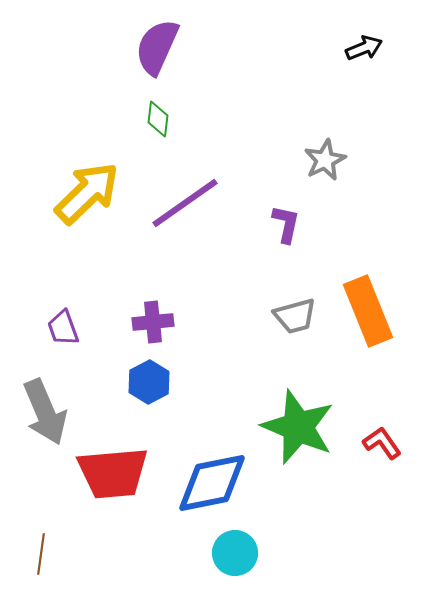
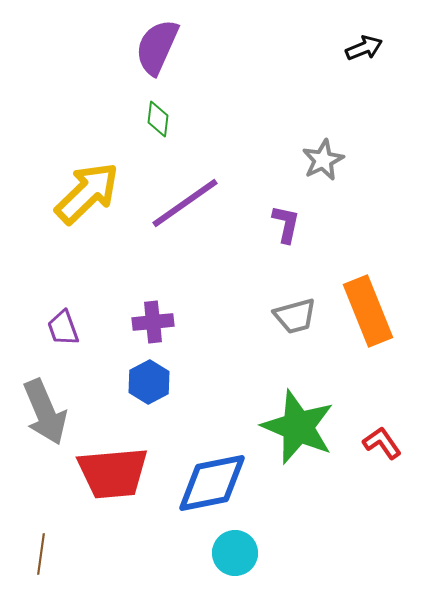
gray star: moved 2 px left
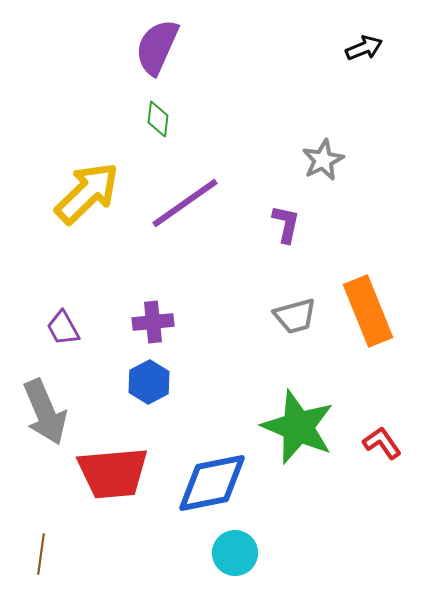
purple trapezoid: rotated 9 degrees counterclockwise
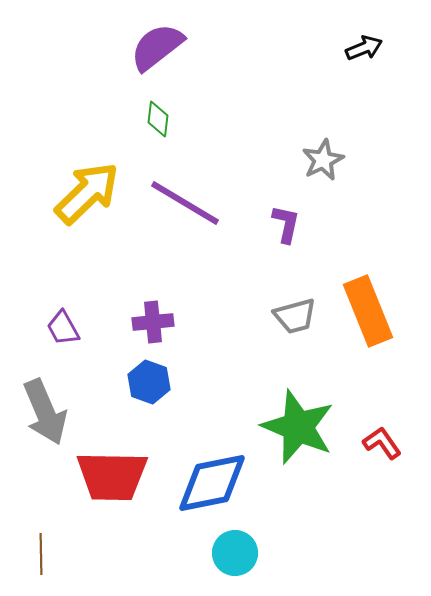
purple semicircle: rotated 28 degrees clockwise
purple line: rotated 66 degrees clockwise
blue hexagon: rotated 12 degrees counterclockwise
red trapezoid: moved 1 px left, 3 px down; rotated 6 degrees clockwise
brown line: rotated 9 degrees counterclockwise
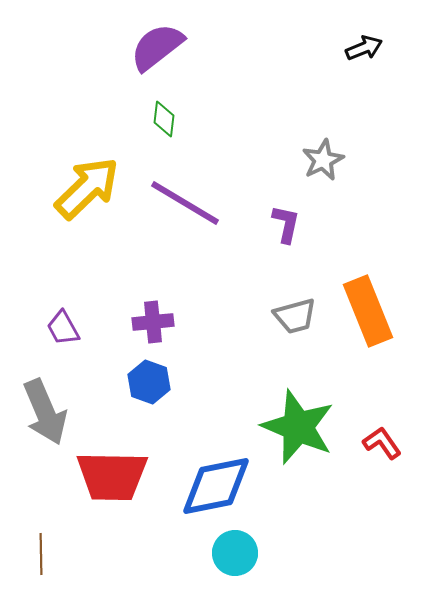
green diamond: moved 6 px right
yellow arrow: moved 5 px up
blue diamond: moved 4 px right, 3 px down
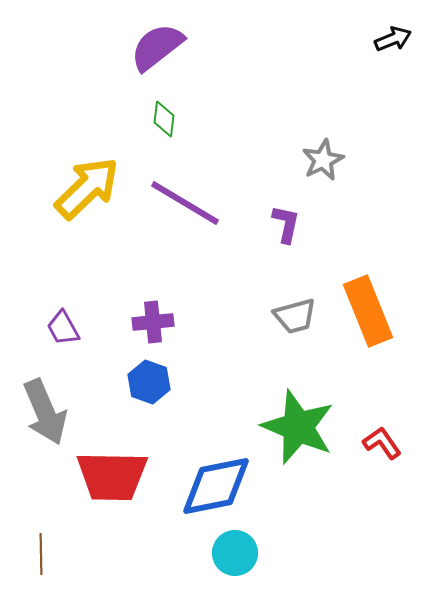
black arrow: moved 29 px right, 9 px up
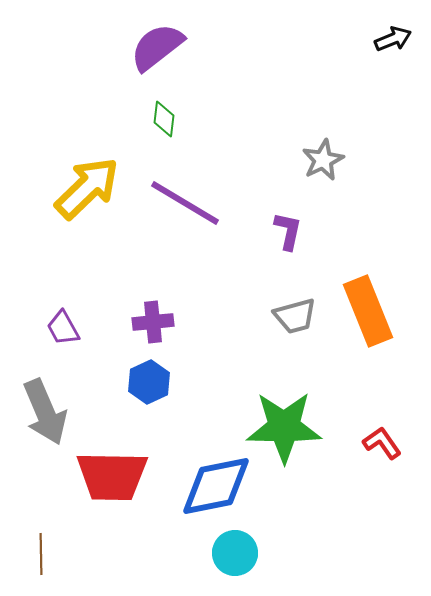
purple L-shape: moved 2 px right, 7 px down
blue hexagon: rotated 15 degrees clockwise
green star: moved 14 px left; rotated 22 degrees counterclockwise
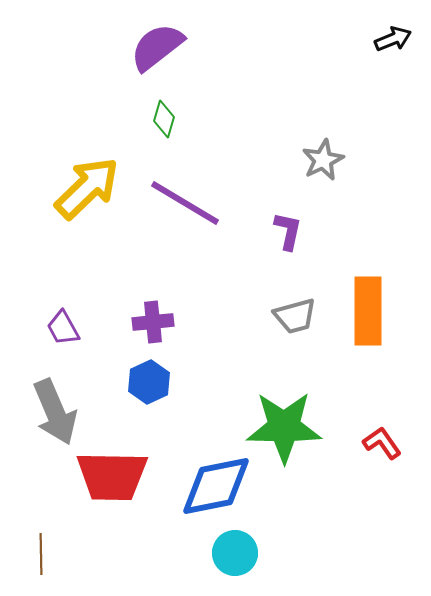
green diamond: rotated 9 degrees clockwise
orange rectangle: rotated 22 degrees clockwise
gray arrow: moved 10 px right
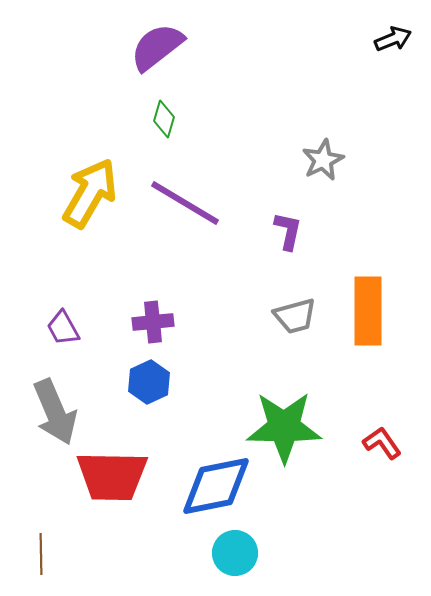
yellow arrow: moved 3 px right, 5 px down; rotated 16 degrees counterclockwise
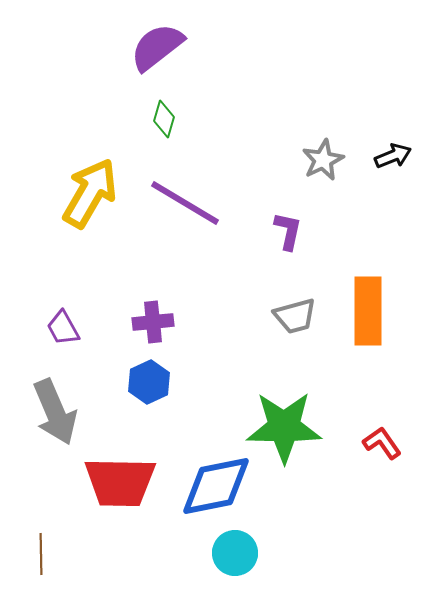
black arrow: moved 117 px down
red trapezoid: moved 8 px right, 6 px down
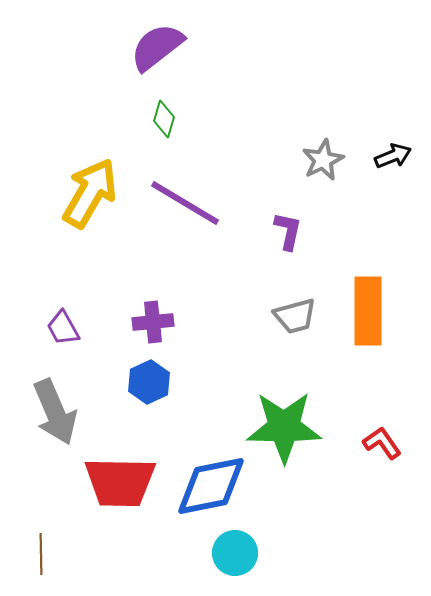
blue diamond: moved 5 px left
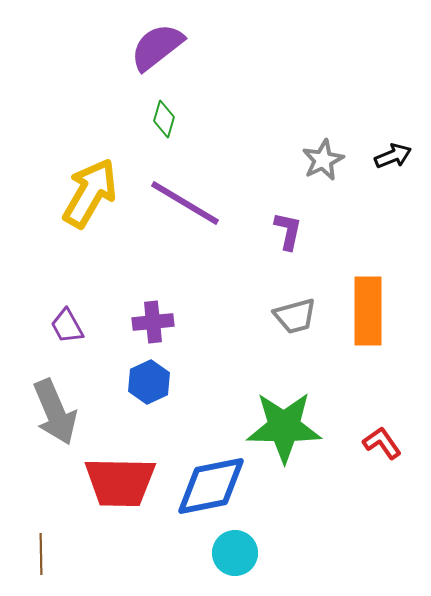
purple trapezoid: moved 4 px right, 2 px up
